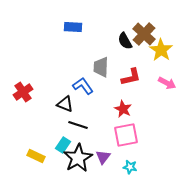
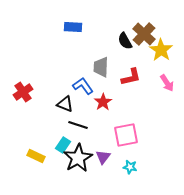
pink arrow: rotated 30 degrees clockwise
red star: moved 20 px left, 7 px up; rotated 12 degrees clockwise
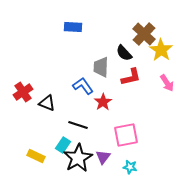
black semicircle: moved 1 px left, 12 px down; rotated 12 degrees counterclockwise
black triangle: moved 18 px left, 1 px up
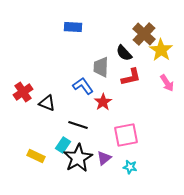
purple triangle: moved 1 px right, 1 px down; rotated 14 degrees clockwise
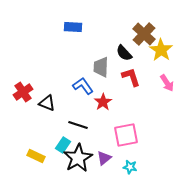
red L-shape: rotated 95 degrees counterclockwise
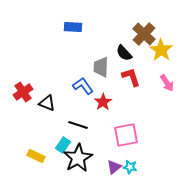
purple triangle: moved 10 px right, 9 px down
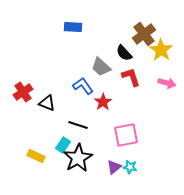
brown cross: rotated 10 degrees clockwise
gray trapezoid: rotated 50 degrees counterclockwise
pink arrow: rotated 42 degrees counterclockwise
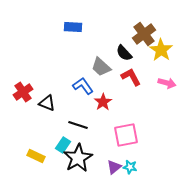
red L-shape: rotated 10 degrees counterclockwise
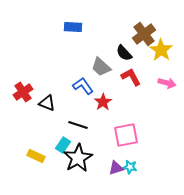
purple triangle: moved 2 px right, 1 px down; rotated 21 degrees clockwise
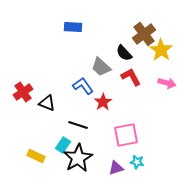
cyan star: moved 7 px right, 5 px up
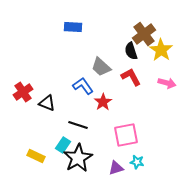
black semicircle: moved 7 px right, 2 px up; rotated 24 degrees clockwise
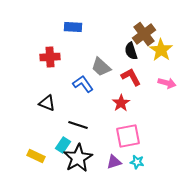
blue L-shape: moved 2 px up
red cross: moved 27 px right, 35 px up; rotated 30 degrees clockwise
red star: moved 18 px right, 1 px down
pink square: moved 2 px right, 1 px down
purple triangle: moved 2 px left, 6 px up
